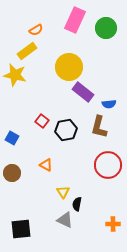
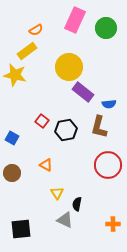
yellow triangle: moved 6 px left, 1 px down
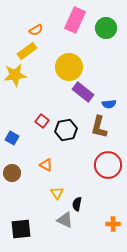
yellow star: rotated 20 degrees counterclockwise
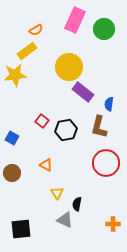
green circle: moved 2 px left, 1 px down
blue semicircle: rotated 104 degrees clockwise
red circle: moved 2 px left, 2 px up
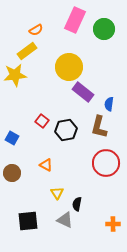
black square: moved 7 px right, 8 px up
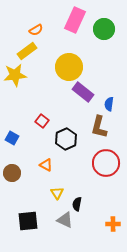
black hexagon: moved 9 px down; rotated 15 degrees counterclockwise
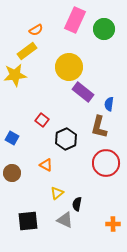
red square: moved 1 px up
yellow triangle: rotated 24 degrees clockwise
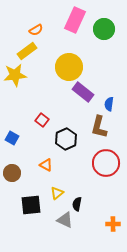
black square: moved 3 px right, 16 px up
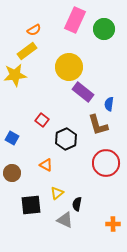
orange semicircle: moved 2 px left
brown L-shape: moved 1 px left, 2 px up; rotated 30 degrees counterclockwise
